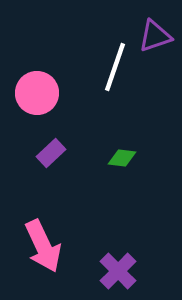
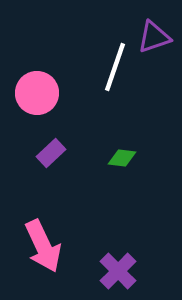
purple triangle: moved 1 px left, 1 px down
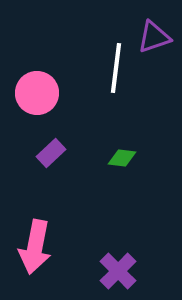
white line: moved 1 px right, 1 px down; rotated 12 degrees counterclockwise
pink arrow: moved 8 px left, 1 px down; rotated 36 degrees clockwise
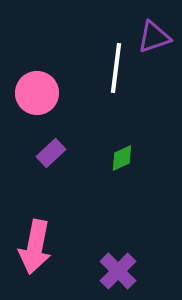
green diamond: rotated 32 degrees counterclockwise
